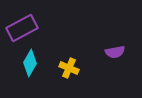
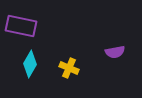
purple rectangle: moved 1 px left, 2 px up; rotated 40 degrees clockwise
cyan diamond: moved 1 px down
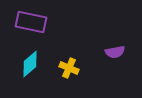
purple rectangle: moved 10 px right, 4 px up
cyan diamond: rotated 20 degrees clockwise
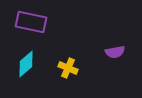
cyan diamond: moved 4 px left
yellow cross: moved 1 px left
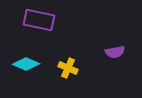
purple rectangle: moved 8 px right, 2 px up
cyan diamond: rotated 64 degrees clockwise
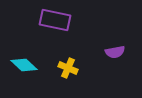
purple rectangle: moved 16 px right
cyan diamond: moved 2 px left, 1 px down; rotated 20 degrees clockwise
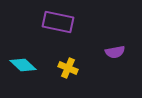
purple rectangle: moved 3 px right, 2 px down
cyan diamond: moved 1 px left
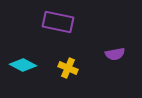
purple semicircle: moved 2 px down
cyan diamond: rotated 16 degrees counterclockwise
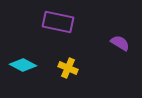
purple semicircle: moved 5 px right, 11 px up; rotated 138 degrees counterclockwise
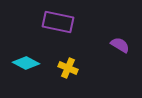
purple semicircle: moved 2 px down
cyan diamond: moved 3 px right, 2 px up
